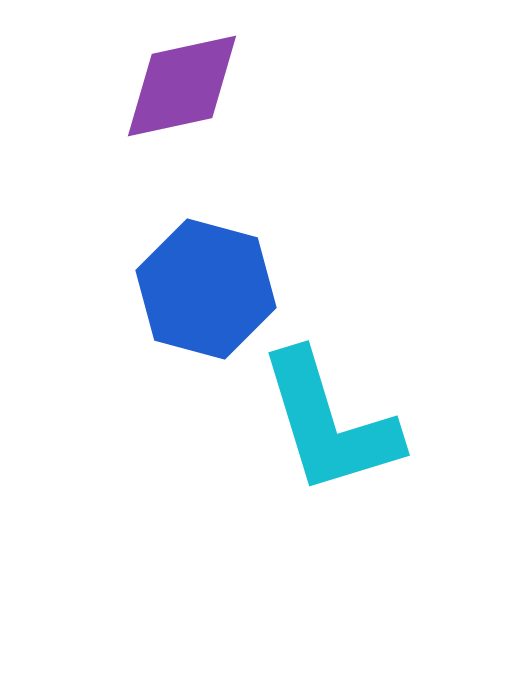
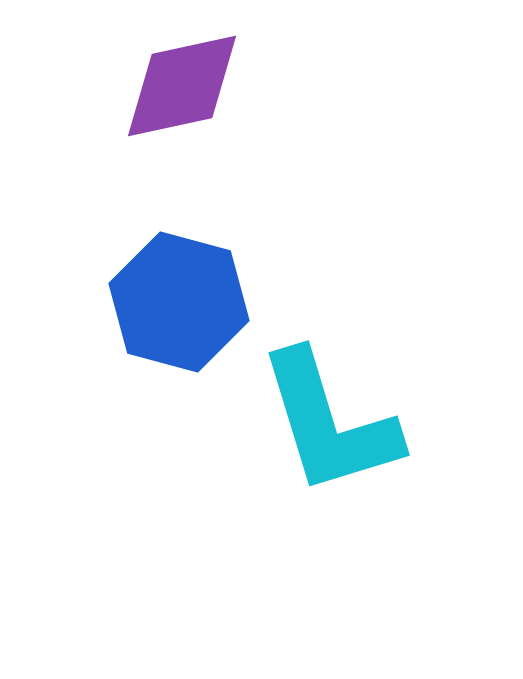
blue hexagon: moved 27 px left, 13 px down
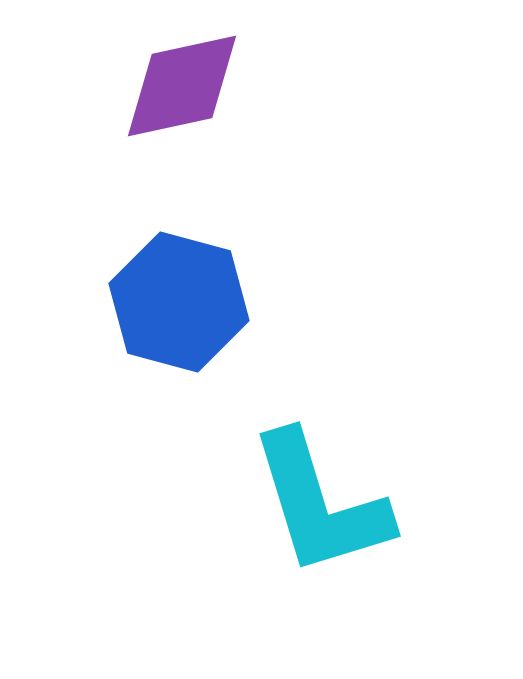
cyan L-shape: moved 9 px left, 81 px down
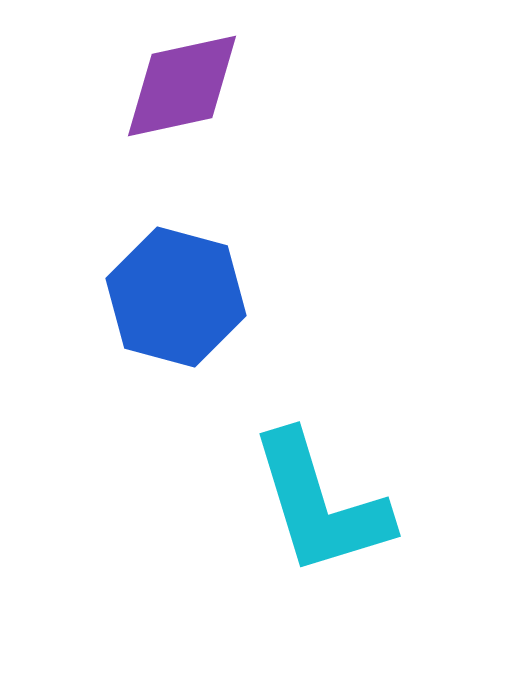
blue hexagon: moved 3 px left, 5 px up
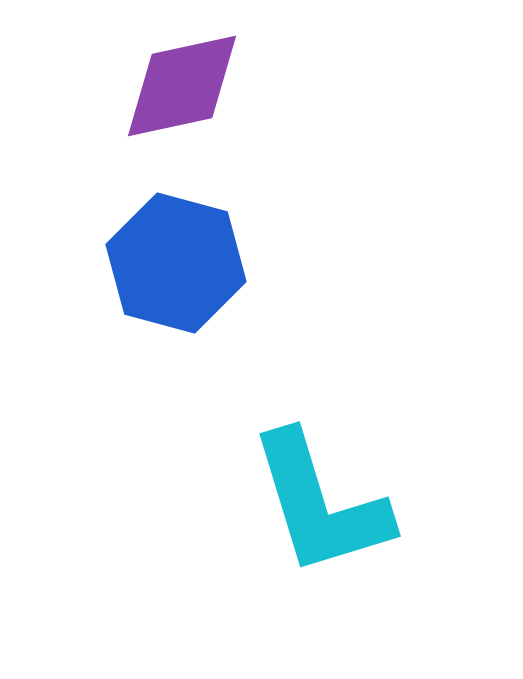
blue hexagon: moved 34 px up
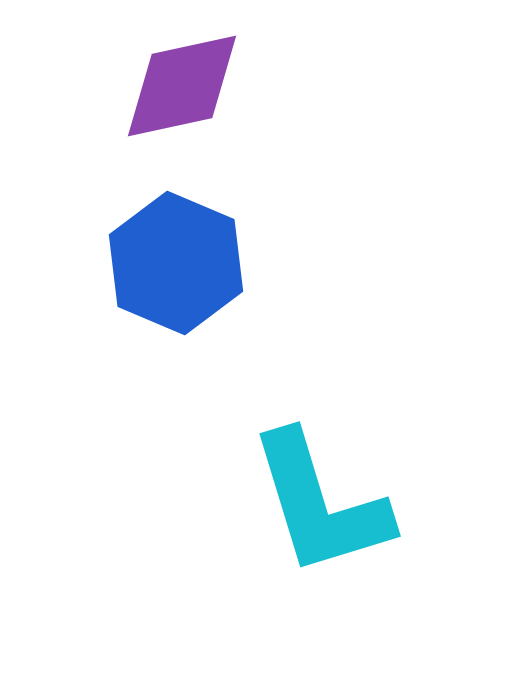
blue hexagon: rotated 8 degrees clockwise
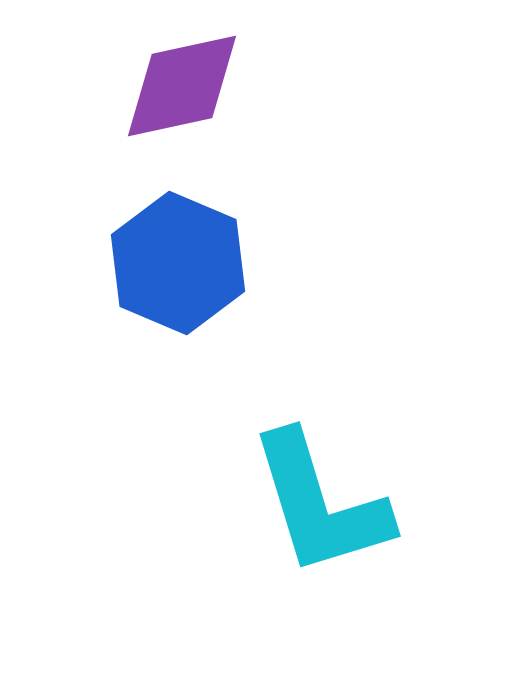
blue hexagon: moved 2 px right
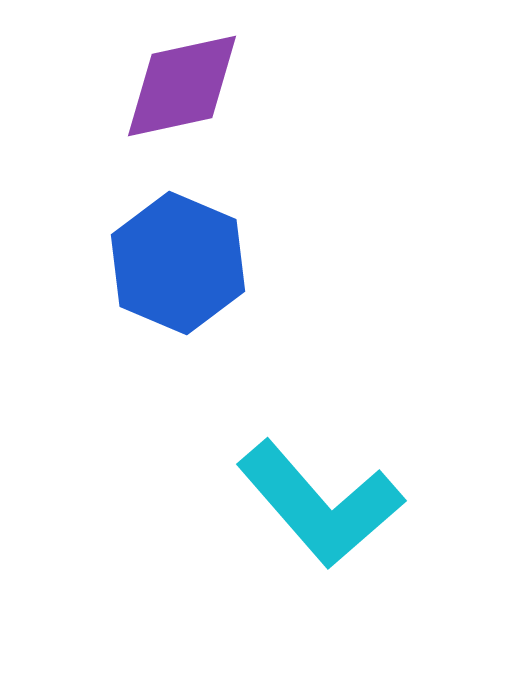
cyan L-shape: rotated 24 degrees counterclockwise
